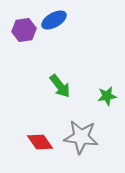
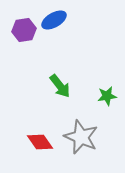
gray star: rotated 16 degrees clockwise
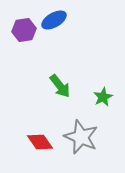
green star: moved 4 px left, 1 px down; rotated 18 degrees counterclockwise
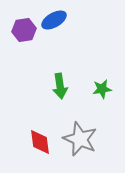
green arrow: rotated 30 degrees clockwise
green star: moved 1 px left, 8 px up; rotated 18 degrees clockwise
gray star: moved 1 px left, 2 px down
red diamond: rotated 28 degrees clockwise
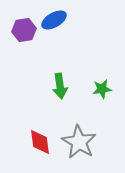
gray star: moved 1 px left, 3 px down; rotated 8 degrees clockwise
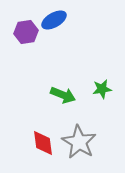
purple hexagon: moved 2 px right, 2 px down
green arrow: moved 3 px right, 9 px down; rotated 60 degrees counterclockwise
red diamond: moved 3 px right, 1 px down
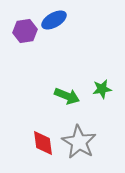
purple hexagon: moved 1 px left, 1 px up
green arrow: moved 4 px right, 1 px down
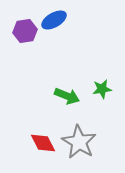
red diamond: rotated 20 degrees counterclockwise
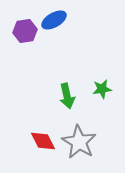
green arrow: rotated 55 degrees clockwise
red diamond: moved 2 px up
